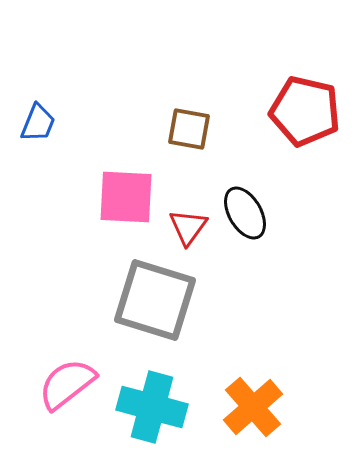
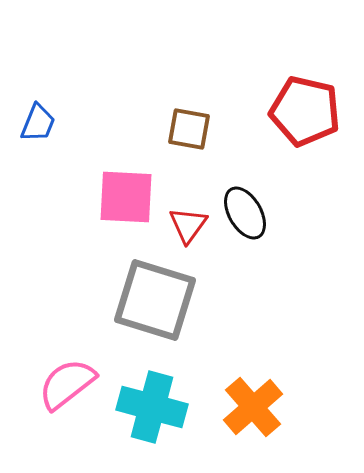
red triangle: moved 2 px up
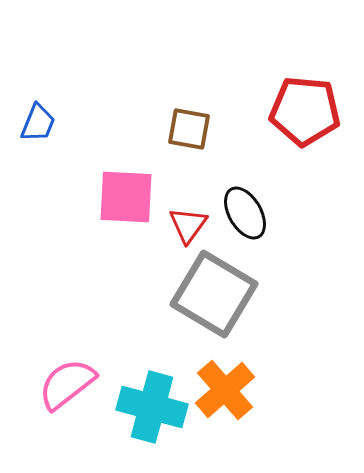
red pentagon: rotated 8 degrees counterclockwise
gray square: moved 59 px right, 6 px up; rotated 14 degrees clockwise
orange cross: moved 28 px left, 17 px up
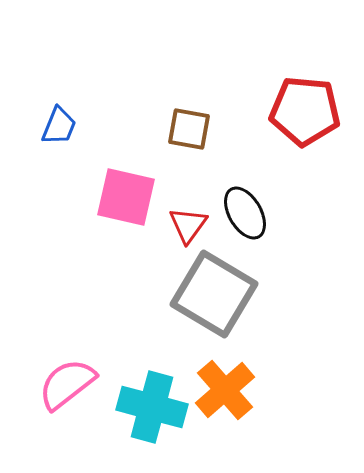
blue trapezoid: moved 21 px right, 3 px down
pink square: rotated 10 degrees clockwise
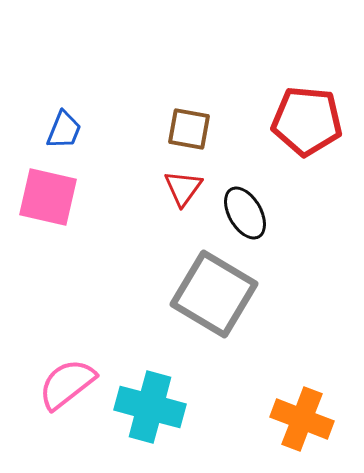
red pentagon: moved 2 px right, 10 px down
blue trapezoid: moved 5 px right, 4 px down
pink square: moved 78 px left
red triangle: moved 5 px left, 37 px up
orange cross: moved 77 px right, 29 px down; rotated 28 degrees counterclockwise
cyan cross: moved 2 px left
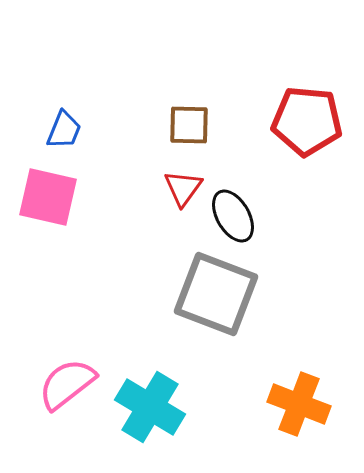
brown square: moved 4 px up; rotated 9 degrees counterclockwise
black ellipse: moved 12 px left, 3 px down
gray square: moved 2 px right; rotated 10 degrees counterclockwise
cyan cross: rotated 16 degrees clockwise
orange cross: moved 3 px left, 15 px up
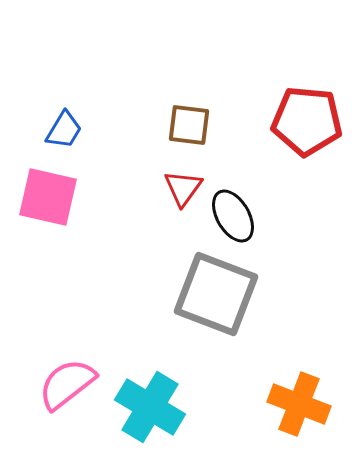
brown square: rotated 6 degrees clockwise
blue trapezoid: rotated 9 degrees clockwise
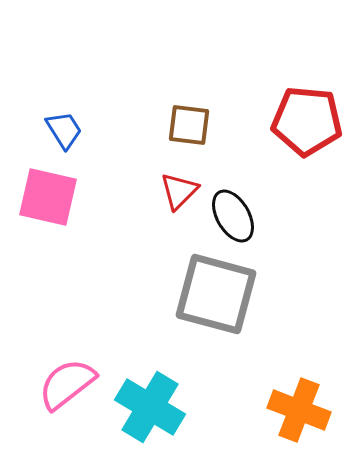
blue trapezoid: rotated 63 degrees counterclockwise
red triangle: moved 4 px left, 3 px down; rotated 9 degrees clockwise
gray square: rotated 6 degrees counterclockwise
orange cross: moved 6 px down
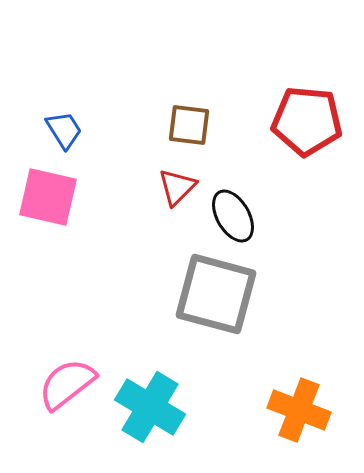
red triangle: moved 2 px left, 4 px up
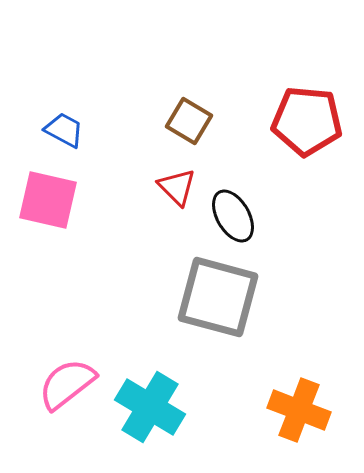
brown square: moved 4 px up; rotated 24 degrees clockwise
blue trapezoid: rotated 30 degrees counterclockwise
red triangle: rotated 30 degrees counterclockwise
pink square: moved 3 px down
gray square: moved 2 px right, 3 px down
